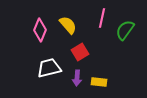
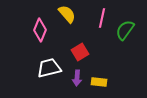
yellow semicircle: moved 1 px left, 11 px up
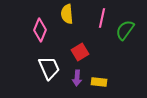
yellow semicircle: rotated 144 degrees counterclockwise
white trapezoid: rotated 80 degrees clockwise
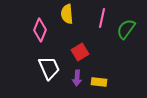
green semicircle: moved 1 px right, 1 px up
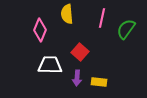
red square: rotated 18 degrees counterclockwise
white trapezoid: moved 1 px right, 3 px up; rotated 65 degrees counterclockwise
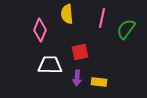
red square: rotated 36 degrees clockwise
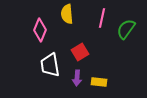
red square: rotated 18 degrees counterclockwise
white trapezoid: rotated 100 degrees counterclockwise
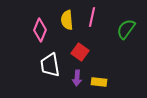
yellow semicircle: moved 6 px down
pink line: moved 10 px left, 1 px up
red square: rotated 24 degrees counterclockwise
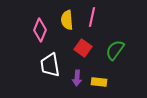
green semicircle: moved 11 px left, 21 px down
red square: moved 3 px right, 4 px up
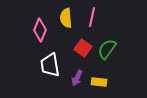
yellow semicircle: moved 1 px left, 2 px up
green semicircle: moved 8 px left, 1 px up
purple arrow: rotated 21 degrees clockwise
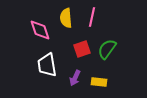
pink diamond: rotated 40 degrees counterclockwise
red square: moved 1 px left, 1 px down; rotated 36 degrees clockwise
white trapezoid: moved 3 px left
purple arrow: moved 2 px left
